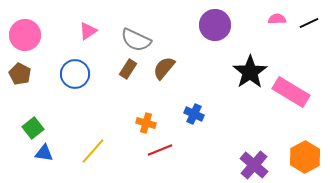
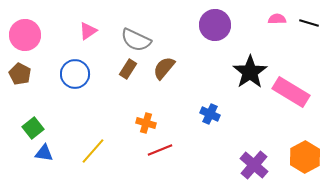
black line: rotated 42 degrees clockwise
blue cross: moved 16 px right
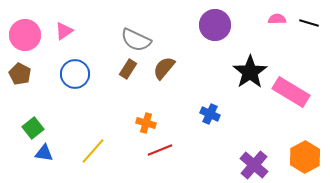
pink triangle: moved 24 px left
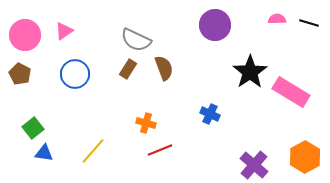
brown semicircle: rotated 120 degrees clockwise
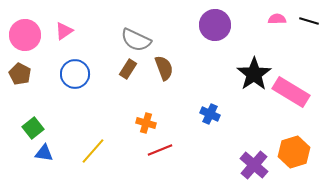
black line: moved 2 px up
black star: moved 4 px right, 2 px down
orange hexagon: moved 11 px left, 5 px up; rotated 12 degrees clockwise
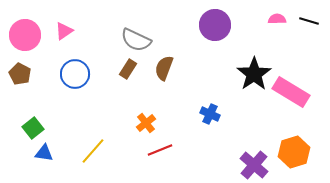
brown semicircle: rotated 140 degrees counterclockwise
orange cross: rotated 36 degrees clockwise
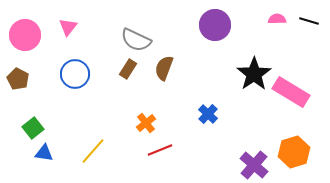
pink triangle: moved 4 px right, 4 px up; rotated 18 degrees counterclockwise
brown pentagon: moved 2 px left, 5 px down
blue cross: moved 2 px left; rotated 18 degrees clockwise
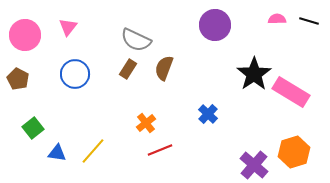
blue triangle: moved 13 px right
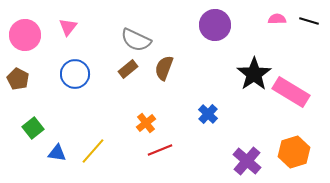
brown rectangle: rotated 18 degrees clockwise
purple cross: moved 7 px left, 4 px up
